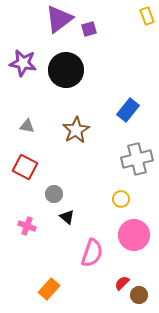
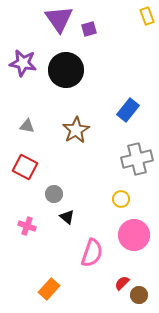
purple triangle: rotated 28 degrees counterclockwise
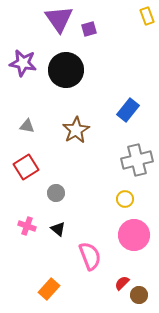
gray cross: moved 1 px down
red square: moved 1 px right; rotated 30 degrees clockwise
gray circle: moved 2 px right, 1 px up
yellow circle: moved 4 px right
black triangle: moved 9 px left, 12 px down
pink semicircle: moved 2 px left, 3 px down; rotated 40 degrees counterclockwise
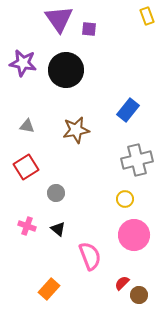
purple square: rotated 21 degrees clockwise
brown star: rotated 20 degrees clockwise
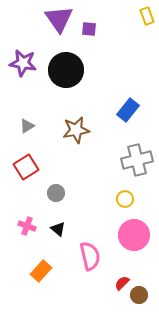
gray triangle: rotated 42 degrees counterclockwise
pink semicircle: rotated 8 degrees clockwise
orange rectangle: moved 8 px left, 18 px up
